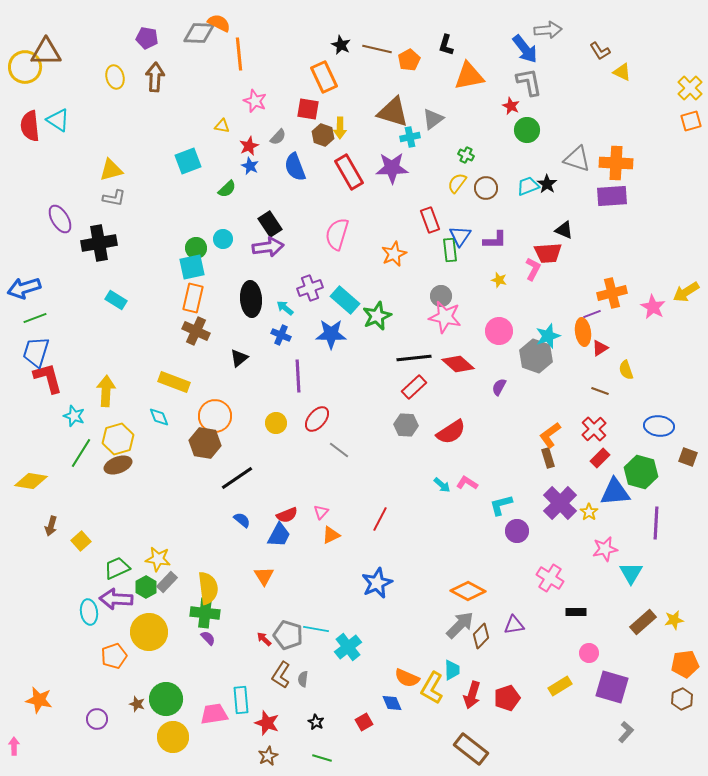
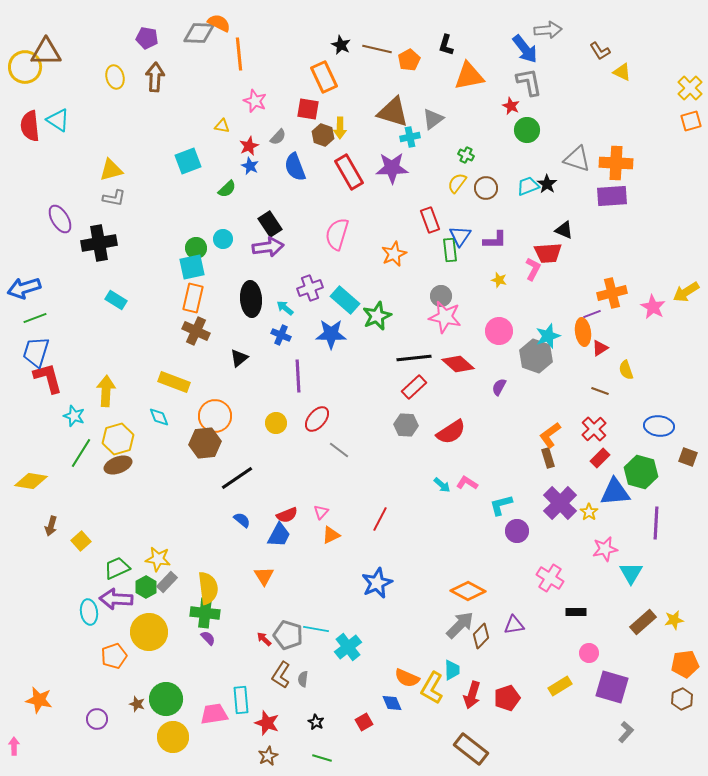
brown hexagon at (205, 443): rotated 16 degrees counterclockwise
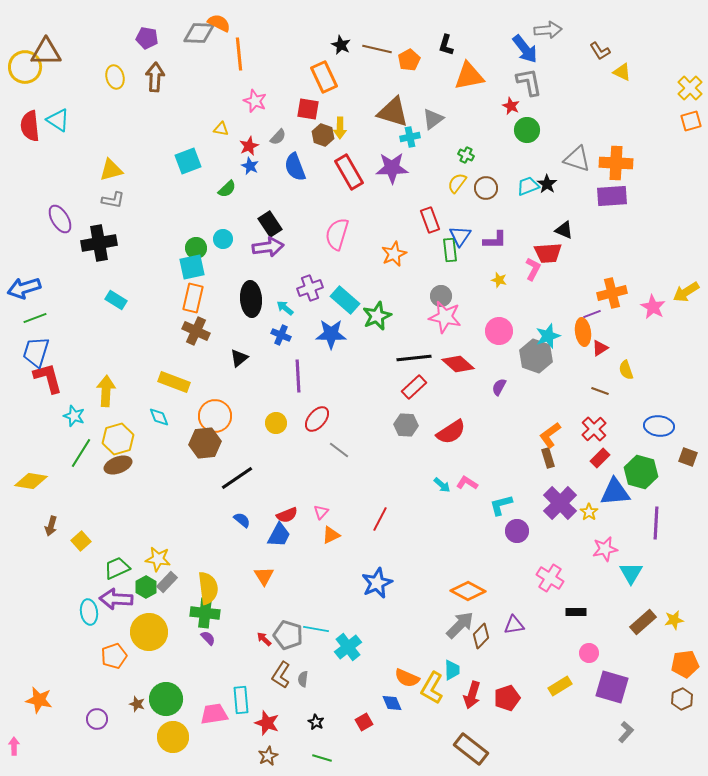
yellow triangle at (222, 126): moved 1 px left, 3 px down
gray L-shape at (114, 198): moved 1 px left, 2 px down
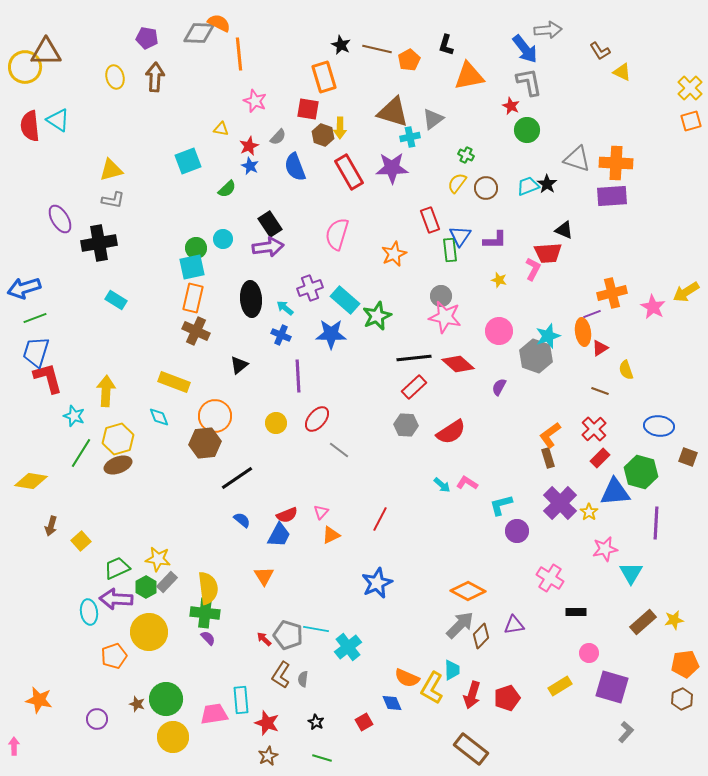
orange rectangle at (324, 77): rotated 8 degrees clockwise
black triangle at (239, 358): moved 7 px down
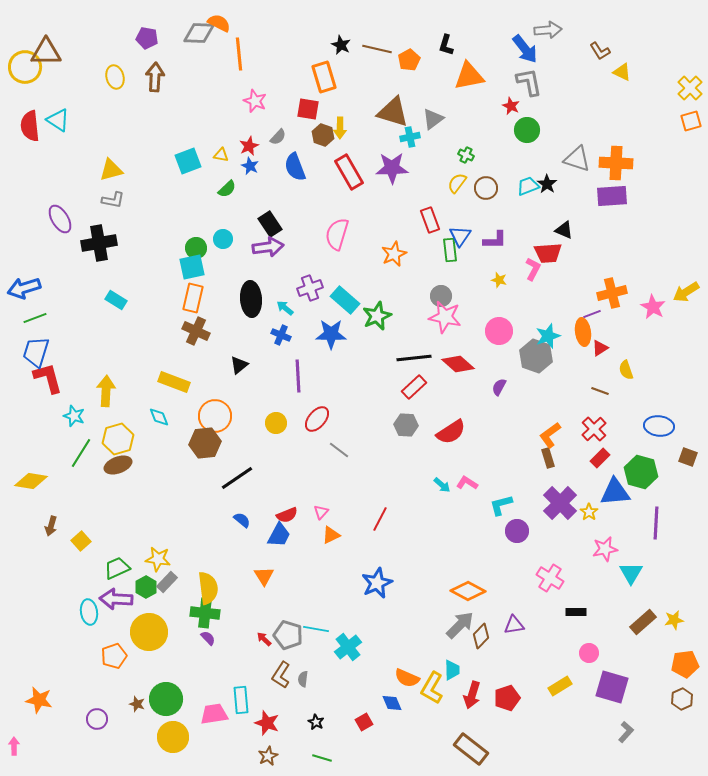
yellow triangle at (221, 129): moved 26 px down
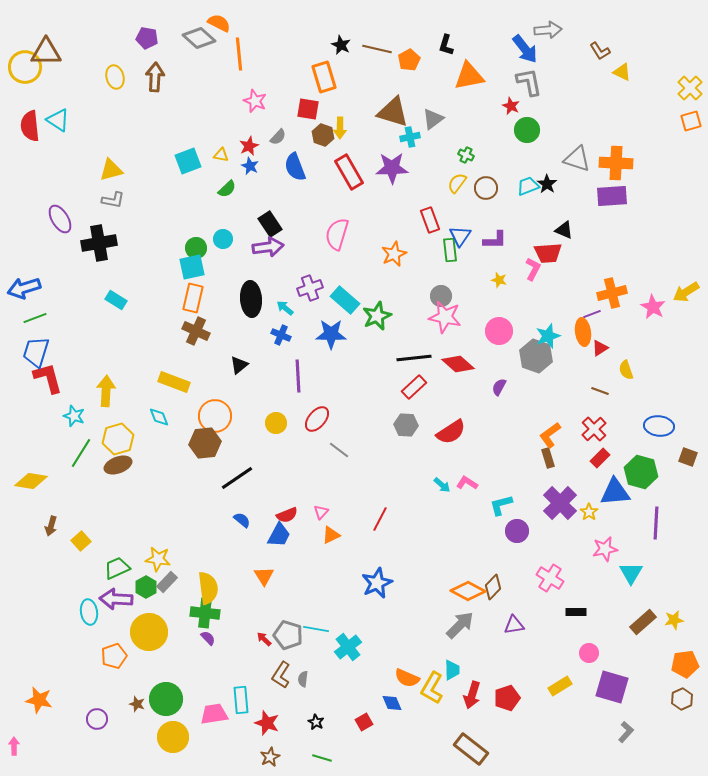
gray diamond at (199, 33): moved 5 px down; rotated 40 degrees clockwise
brown diamond at (481, 636): moved 12 px right, 49 px up
brown star at (268, 756): moved 2 px right, 1 px down
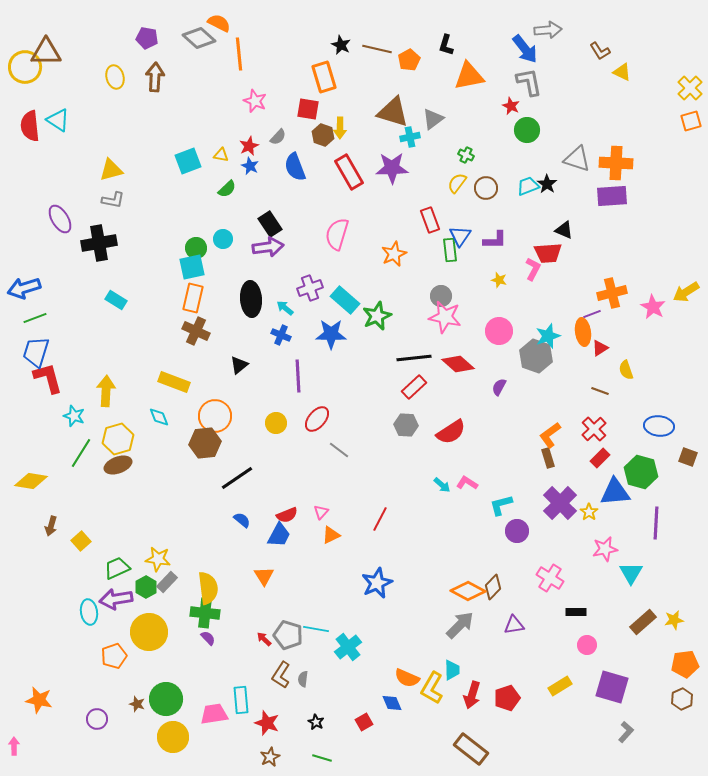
purple arrow at (116, 599): rotated 12 degrees counterclockwise
pink circle at (589, 653): moved 2 px left, 8 px up
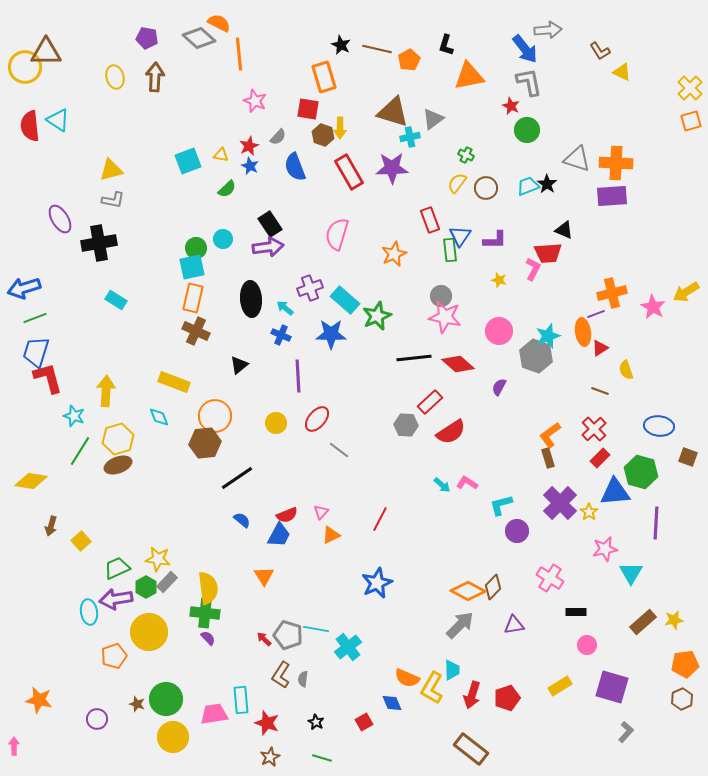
purple line at (592, 314): moved 4 px right
red rectangle at (414, 387): moved 16 px right, 15 px down
green line at (81, 453): moved 1 px left, 2 px up
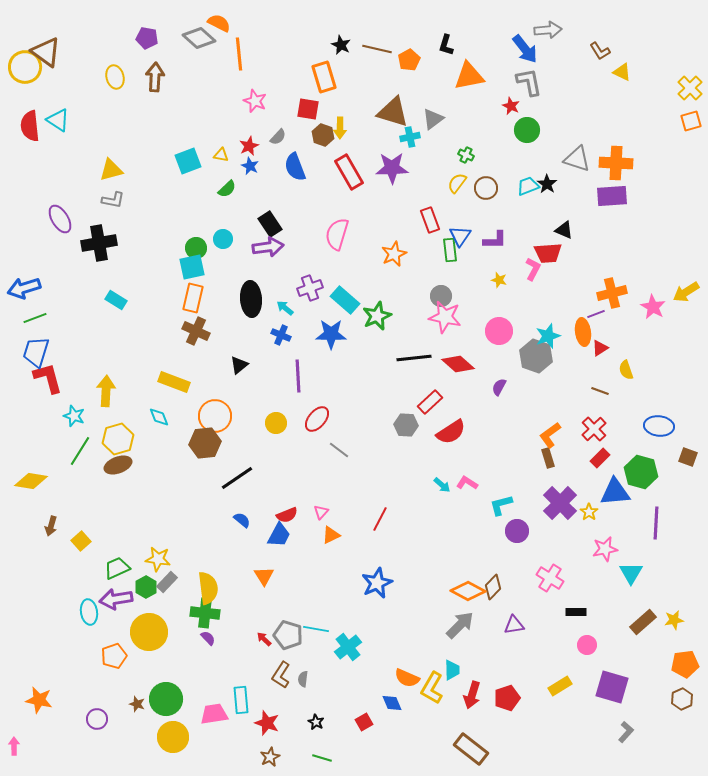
brown triangle at (46, 52): rotated 36 degrees clockwise
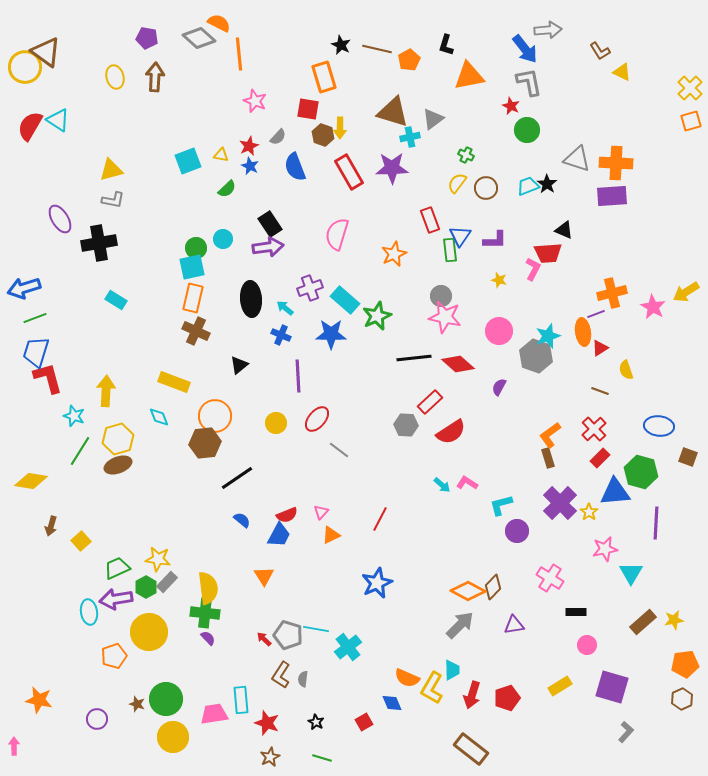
red semicircle at (30, 126): rotated 36 degrees clockwise
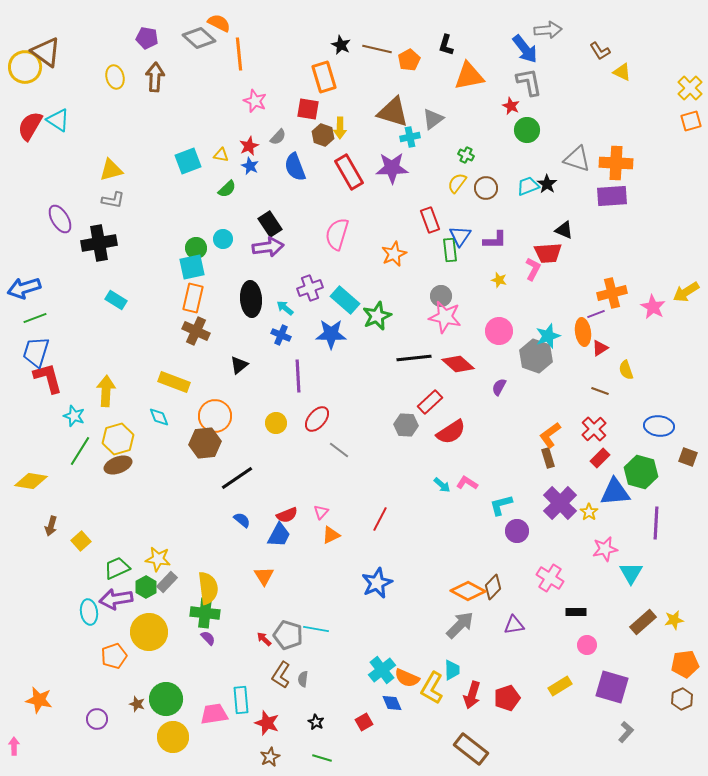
cyan cross at (348, 647): moved 34 px right, 23 px down
